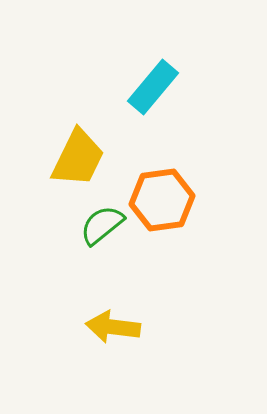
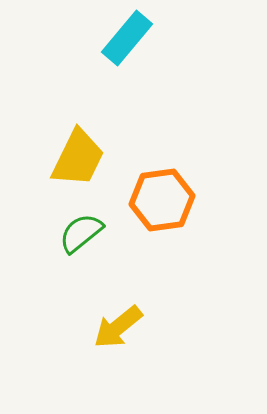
cyan rectangle: moved 26 px left, 49 px up
green semicircle: moved 21 px left, 8 px down
yellow arrow: moved 5 px right; rotated 46 degrees counterclockwise
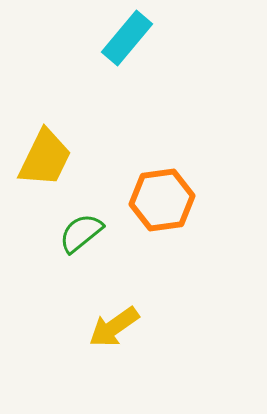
yellow trapezoid: moved 33 px left
yellow arrow: moved 4 px left; rotated 4 degrees clockwise
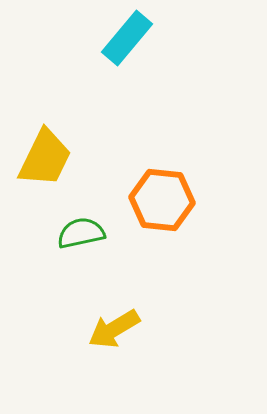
orange hexagon: rotated 14 degrees clockwise
green semicircle: rotated 27 degrees clockwise
yellow arrow: moved 2 px down; rotated 4 degrees clockwise
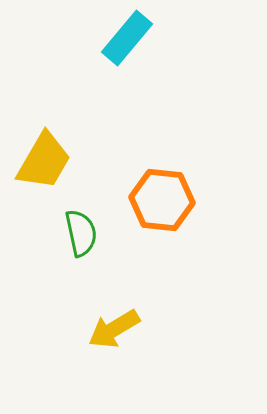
yellow trapezoid: moved 1 px left, 3 px down; rotated 4 degrees clockwise
green semicircle: rotated 90 degrees clockwise
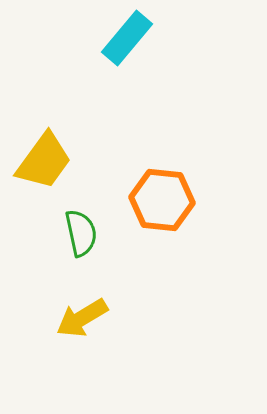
yellow trapezoid: rotated 6 degrees clockwise
yellow arrow: moved 32 px left, 11 px up
